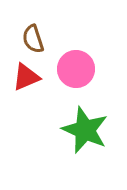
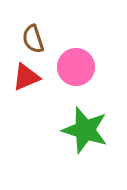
pink circle: moved 2 px up
green star: rotated 6 degrees counterclockwise
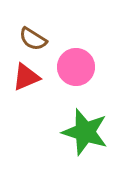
brown semicircle: rotated 40 degrees counterclockwise
green star: moved 2 px down
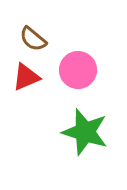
brown semicircle: rotated 8 degrees clockwise
pink circle: moved 2 px right, 3 px down
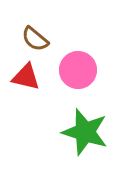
brown semicircle: moved 2 px right
red triangle: rotated 36 degrees clockwise
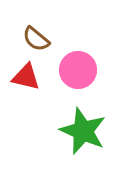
brown semicircle: moved 1 px right
green star: moved 2 px left, 1 px up; rotated 6 degrees clockwise
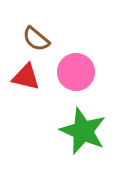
pink circle: moved 2 px left, 2 px down
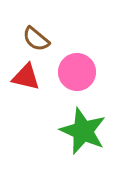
pink circle: moved 1 px right
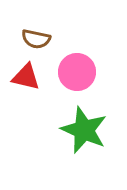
brown semicircle: rotated 28 degrees counterclockwise
green star: moved 1 px right, 1 px up
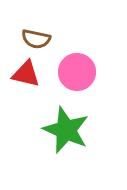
red triangle: moved 3 px up
green star: moved 18 px left
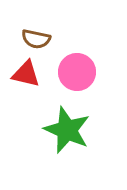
green star: moved 1 px right
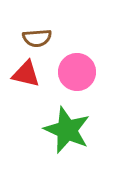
brown semicircle: moved 1 px right, 1 px up; rotated 16 degrees counterclockwise
